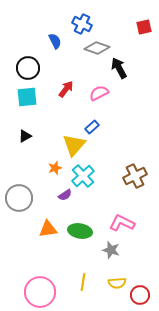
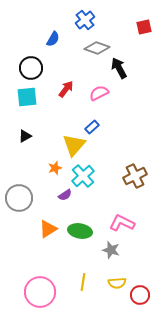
blue cross: moved 3 px right, 4 px up; rotated 24 degrees clockwise
blue semicircle: moved 2 px left, 2 px up; rotated 56 degrees clockwise
black circle: moved 3 px right
orange triangle: rotated 24 degrees counterclockwise
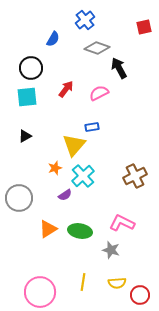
blue rectangle: rotated 32 degrees clockwise
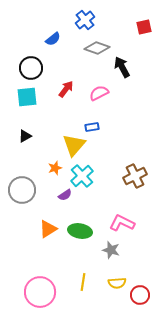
blue semicircle: rotated 21 degrees clockwise
black arrow: moved 3 px right, 1 px up
cyan cross: moved 1 px left
gray circle: moved 3 px right, 8 px up
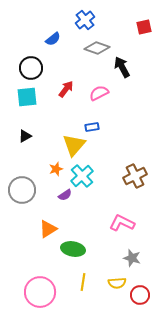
orange star: moved 1 px right, 1 px down
green ellipse: moved 7 px left, 18 px down
gray star: moved 21 px right, 8 px down
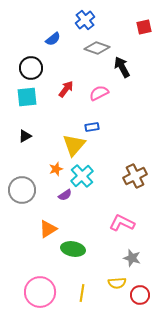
yellow line: moved 1 px left, 11 px down
